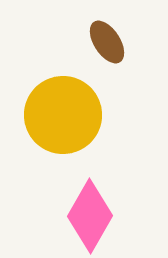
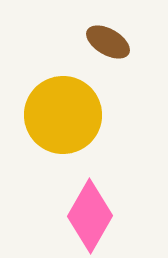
brown ellipse: moved 1 px right; rotated 27 degrees counterclockwise
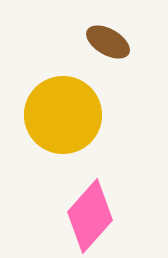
pink diamond: rotated 12 degrees clockwise
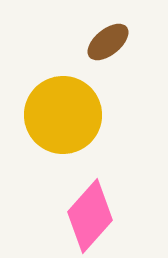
brown ellipse: rotated 69 degrees counterclockwise
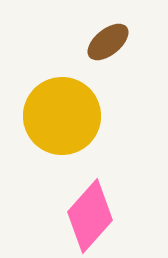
yellow circle: moved 1 px left, 1 px down
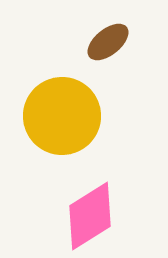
pink diamond: rotated 16 degrees clockwise
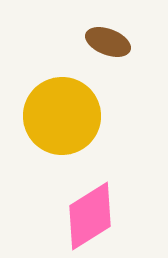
brown ellipse: rotated 60 degrees clockwise
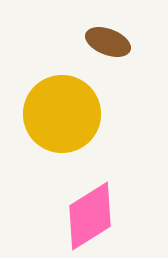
yellow circle: moved 2 px up
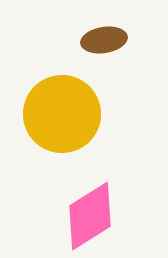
brown ellipse: moved 4 px left, 2 px up; rotated 30 degrees counterclockwise
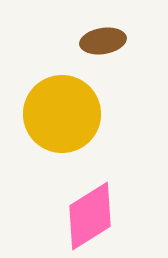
brown ellipse: moved 1 px left, 1 px down
